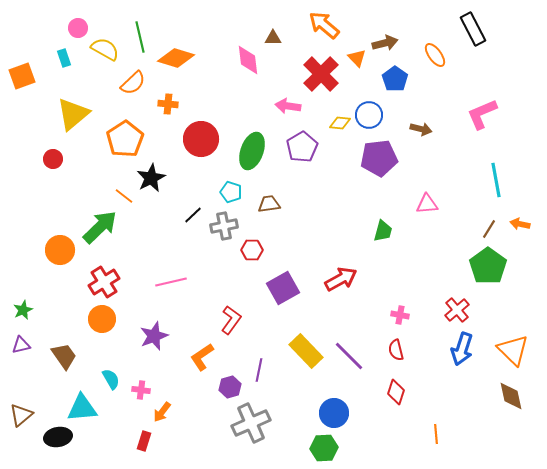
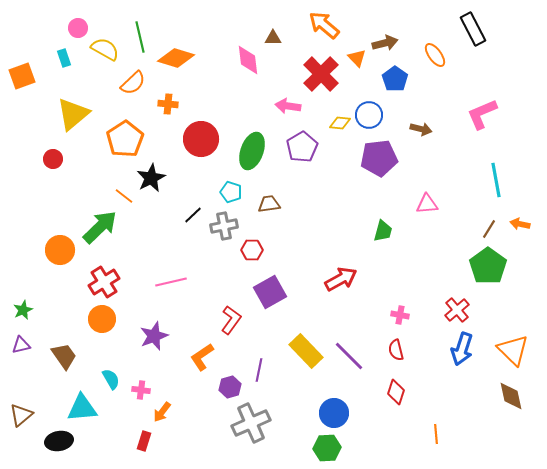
purple square at (283, 288): moved 13 px left, 4 px down
black ellipse at (58, 437): moved 1 px right, 4 px down
green hexagon at (324, 448): moved 3 px right
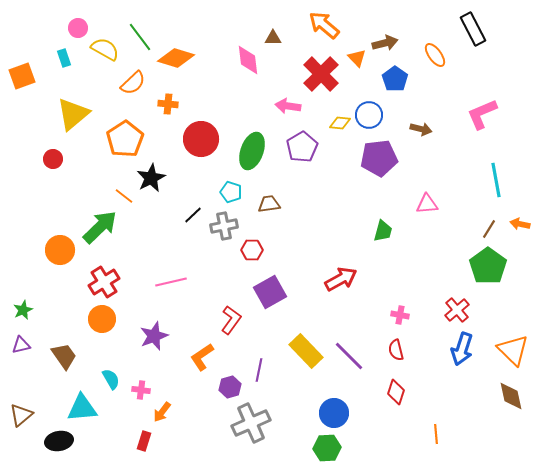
green line at (140, 37): rotated 24 degrees counterclockwise
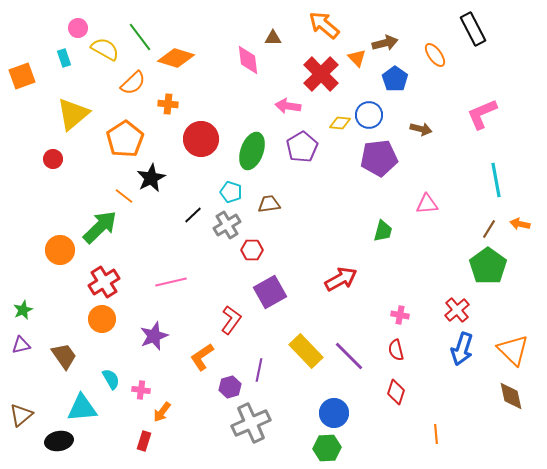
gray cross at (224, 226): moved 3 px right, 1 px up; rotated 20 degrees counterclockwise
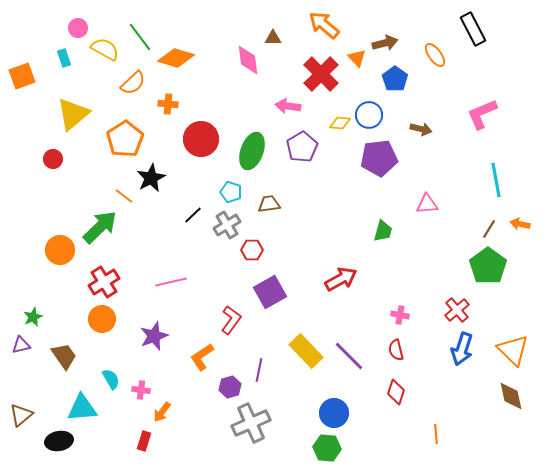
green star at (23, 310): moved 10 px right, 7 px down
green hexagon at (327, 448): rotated 8 degrees clockwise
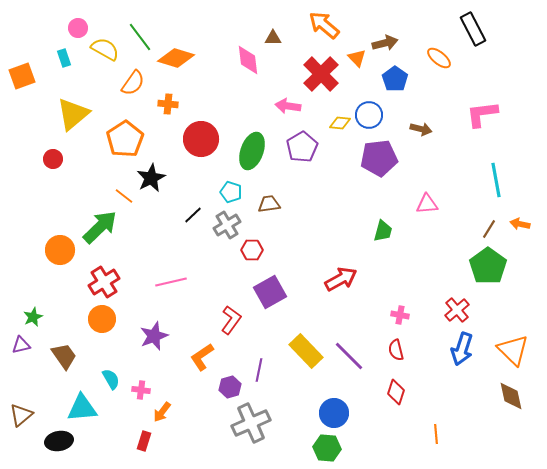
orange ellipse at (435, 55): moved 4 px right, 3 px down; rotated 15 degrees counterclockwise
orange semicircle at (133, 83): rotated 12 degrees counterclockwise
pink L-shape at (482, 114): rotated 16 degrees clockwise
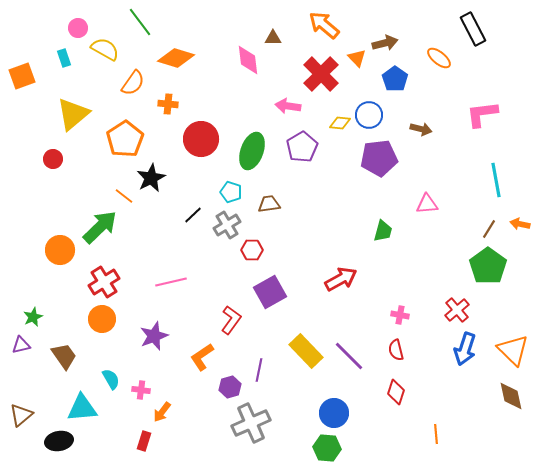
green line at (140, 37): moved 15 px up
blue arrow at (462, 349): moved 3 px right
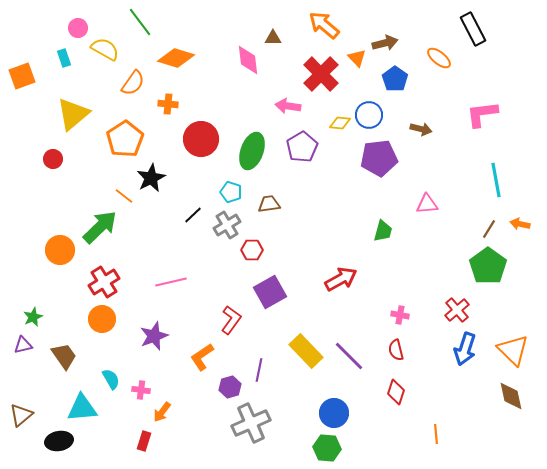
purple triangle at (21, 345): moved 2 px right
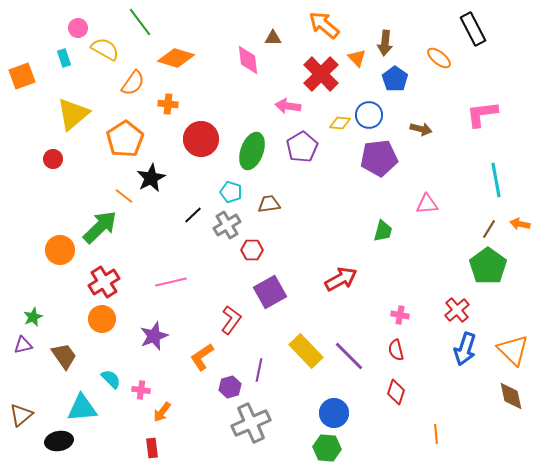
brown arrow at (385, 43): rotated 110 degrees clockwise
cyan semicircle at (111, 379): rotated 15 degrees counterclockwise
red rectangle at (144, 441): moved 8 px right, 7 px down; rotated 24 degrees counterclockwise
